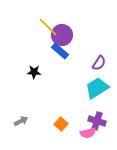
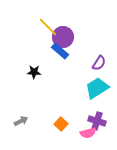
purple circle: moved 1 px right, 2 px down
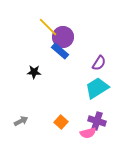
orange square: moved 2 px up
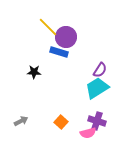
purple circle: moved 3 px right
blue rectangle: moved 1 px left, 1 px down; rotated 24 degrees counterclockwise
purple semicircle: moved 1 px right, 7 px down
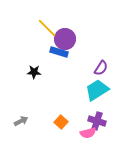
yellow line: moved 1 px left, 1 px down
purple circle: moved 1 px left, 2 px down
purple semicircle: moved 1 px right, 2 px up
cyan trapezoid: moved 2 px down
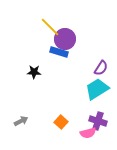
yellow line: moved 3 px right, 1 px up
cyan trapezoid: moved 1 px up
purple cross: moved 1 px right
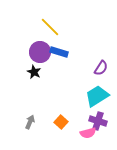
purple circle: moved 25 px left, 13 px down
black star: rotated 24 degrees clockwise
cyan trapezoid: moved 7 px down
gray arrow: moved 9 px right, 1 px down; rotated 40 degrees counterclockwise
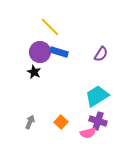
purple semicircle: moved 14 px up
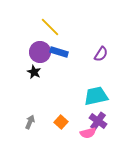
cyan trapezoid: moved 1 px left; rotated 20 degrees clockwise
purple cross: rotated 18 degrees clockwise
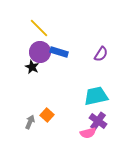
yellow line: moved 11 px left, 1 px down
black star: moved 2 px left, 5 px up
orange square: moved 14 px left, 7 px up
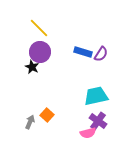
blue rectangle: moved 24 px right
